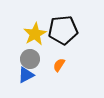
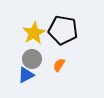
black pentagon: rotated 16 degrees clockwise
yellow star: moved 1 px left, 1 px up
gray circle: moved 2 px right
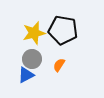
yellow star: rotated 15 degrees clockwise
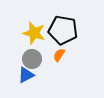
yellow star: rotated 30 degrees clockwise
orange semicircle: moved 10 px up
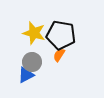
black pentagon: moved 2 px left, 5 px down
gray circle: moved 3 px down
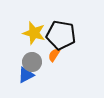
orange semicircle: moved 5 px left
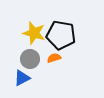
orange semicircle: moved 3 px down; rotated 40 degrees clockwise
gray circle: moved 2 px left, 3 px up
blue triangle: moved 4 px left, 3 px down
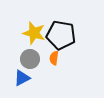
orange semicircle: rotated 64 degrees counterclockwise
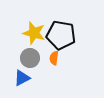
gray circle: moved 1 px up
